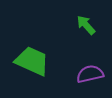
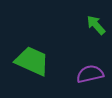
green arrow: moved 10 px right
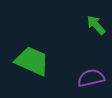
purple semicircle: moved 1 px right, 4 px down
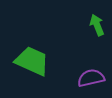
green arrow: moved 1 px right; rotated 20 degrees clockwise
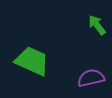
green arrow: rotated 15 degrees counterclockwise
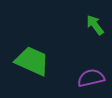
green arrow: moved 2 px left
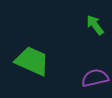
purple semicircle: moved 4 px right
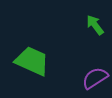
purple semicircle: rotated 20 degrees counterclockwise
